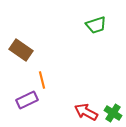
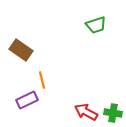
green cross: rotated 24 degrees counterclockwise
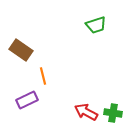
orange line: moved 1 px right, 4 px up
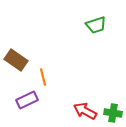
brown rectangle: moved 5 px left, 10 px down
orange line: moved 1 px down
red arrow: moved 1 px left, 1 px up
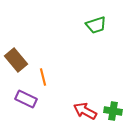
brown rectangle: rotated 15 degrees clockwise
purple rectangle: moved 1 px left, 1 px up; rotated 50 degrees clockwise
green cross: moved 2 px up
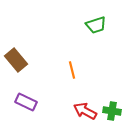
orange line: moved 29 px right, 7 px up
purple rectangle: moved 3 px down
green cross: moved 1 px left
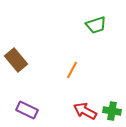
orange line: rotated 42 degrees clockwise
purple rectangle: moved 1 px right, 8 px down
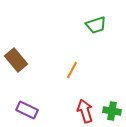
red arrow: rotated 45 degrees clockwise
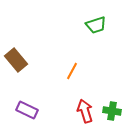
orange line: moved 1 px down
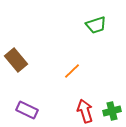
orange line: rotated 18 degrees clockwise
green cross: rotated 24 degrees counterclockwise
